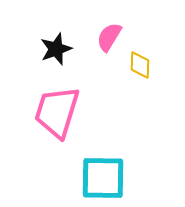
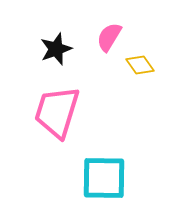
yellow diamond: rotated 36 degrees counterclockwise
cyan square: moved 1 px right
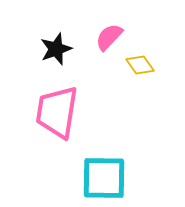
pink semicircle: rotated 12 degrees clockwise
pink trapezoid: rotated 8 degrees counterclockwise
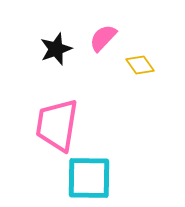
pink semicircle: moved 6 px left, 1 px down
pink trapezoid: moved 13 px down
cyan square: moved 15 px left
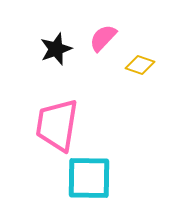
yellow diamond: rotated 36 degrees counterclockwise
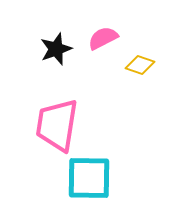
pink semicircle: rotated 20 degrees clockwise
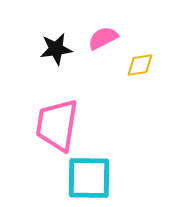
black star: rotated 12 degrees clockwise
yellow diamond: rotated 28 degrees counterclockwise
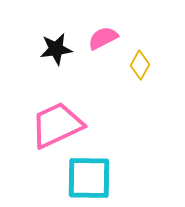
yellow diamond: rotated 52 degrees counterclockwise
pink trapezoid: rotated 56 degrees clockwise
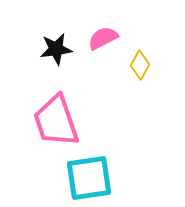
pink trapezoid: moved 1 px left, 4 px up; rotated 84 degrees counterclockwise
cyan square: rotated 9 degrees counterclockwise
